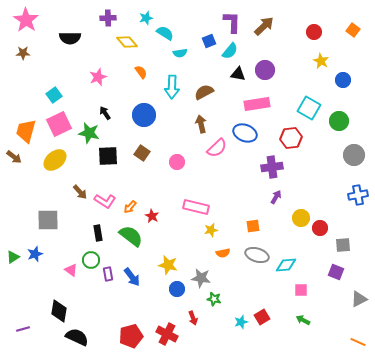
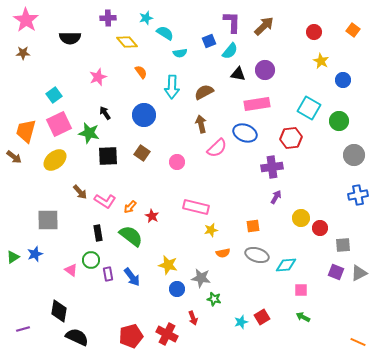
gray triangle at (359, 299): moved 26 px up
green arrow at (303, 320): moved 3 px up
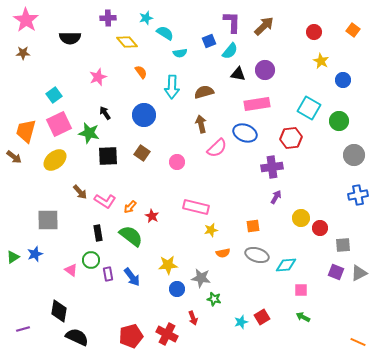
brown semicircle at (204, 92): rotated 12 degrees clockwise
yellow star at (168, 265): rotated 18 degrees counterclockwise
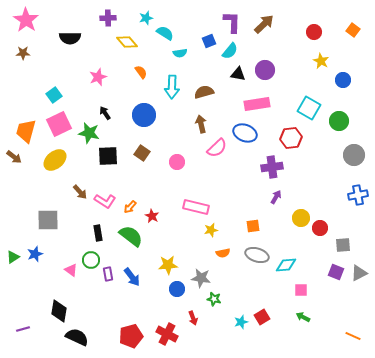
brown arrow at (264, 26): moved 2 px up
orange line at (358, 342): moved 5 px left, 6 px up
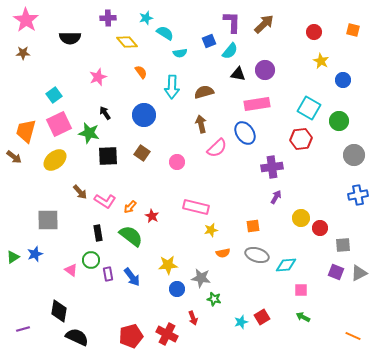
orange square at (353, 30): rotated 24 degrees counterclockwise
blue ellipse at (245, 133): rotated 35 degrees clockwise
red hexagon at (291, 138): moved 10 px right, 1 px down
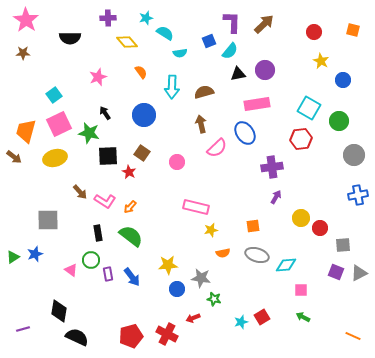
black triangle at (238, 74): rotated 21 degrees counterclockwise
yellow ellipse at (55, 160): moved 2 px up; rotated 25 degrees clockwise
red star at (152, 216): moved 23 px left, 44 px up
red arrow at (193, 318): rotated 88 degrees clockwise
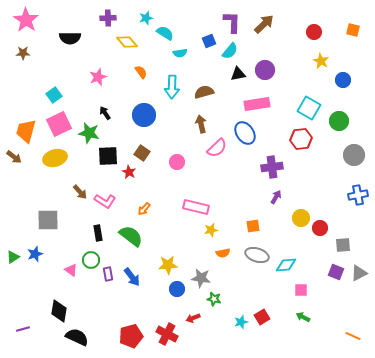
orange arrow at (130, 207): moved 14 px right, 2 px down
